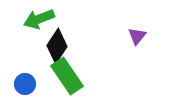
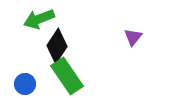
purple triangle: moved 4 px left, 1 px down
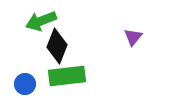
green arrow: moved 2 px right, 2 px down
black diamond: rotated 12 degrees counterclockwise
green rectangle: rotated 63 degrees counterclockwise
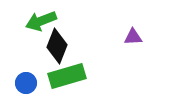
purple triangle: rotated 48 degrees clockwise
green rectangle: rotated 9 degrees counterclockwise
blue circle: moved 1 px right, 1 px up
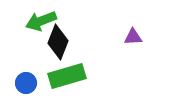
black diamond: moved 1 px right, 4 px up
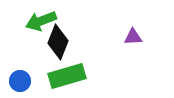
blue circle: moved 6 px left, 2 px up
